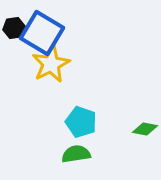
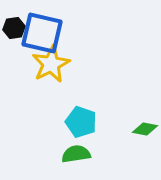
blue square: rotated 18 degrees counterclockwise
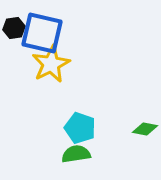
cyan pentagon: moved 1 px left, 6 px down
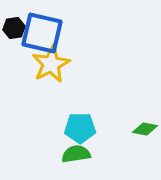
cyan pentagon: rotated 20 degrees counterclockwise
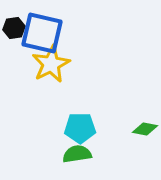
green semicircle: moved 1 px right
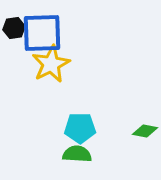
blue square: rotated 15 degrees counterclockwise
green diamond: moved 2 px down
green semicircle: rotated 12 degrees clockwise
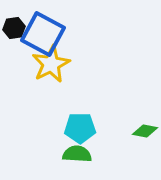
blue square: moved 1 px right, 1 px down; rotated 30 degrees clockwise
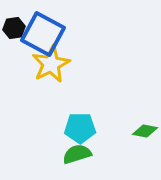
green semicircle: rotated 20 degrees counterclockwise
